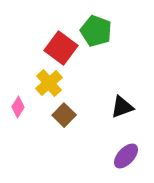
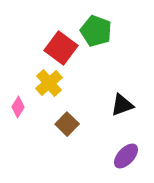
black triangle: moved 2 px up
brown square: moved 3 px right, 9 px down
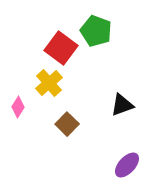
purple ellipse: moved 1 px right, 9 px down
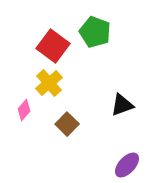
green pentagon: moved 1 px left, 1 px down
red square: moved 8 px left, 2 px up
pink diamond: moved 6 px right, 3 px down; rotated 10 degrees clockwise
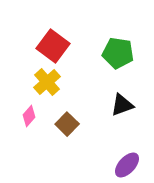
green pentagon: moved 23 px right, 21 px down; rotated 12 degrees counterclockwise
yellow cross: moved 2 px left, 1 px up
pink diamond: moved 5 px right, 6 px down
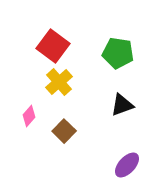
yellow cross: moved 12 px right
brown square: moved 3 px left, 7 px down
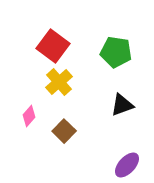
green pentagon: moved 2 px left, 1 px up
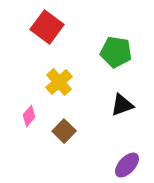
red square: moved 6 px left, 19 px up
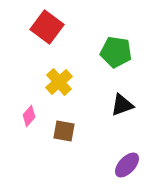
brown square: rotated 35 degrees counterclockwise
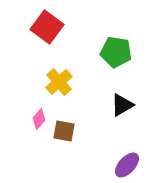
black triangle: rotated 10 degrees counterclockwise
pink diamond: moved 10 px right, 3 px down
